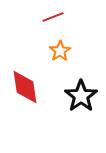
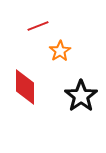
red line: moved 15 px left, 9 px down
red diamond: rotated 9 degrees clockwise
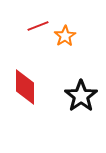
orange star: moved 5 px right, 15 px up
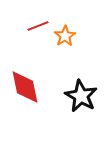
red diamond: rotated 12 degrees counterclockwise
black star: rotated 8 degrees counterclockwise
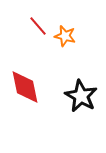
red line: rotated 70 degrees clockwise
orange star: rotated 25 degrees counterclockwise
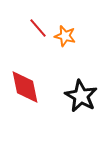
red line: moved 2 px down
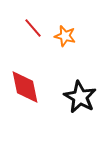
red line: moved 5 px left
black star: moved 1 px left, 1 px down
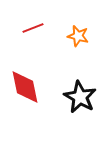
red line: rotated 70 degrees counterclockwise
orange star: moved 13 px right
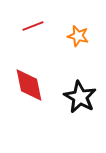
red line: moved 2 px up
red diamond: moved 4 px right, 2 px up
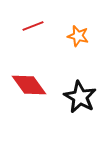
red diamond: rotated 24 degrees counterclockwise
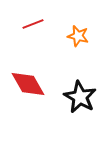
red line: moved 2 px up
red diamond: moved 1 px left, 1 px up; rotated 6 degrees clockwise
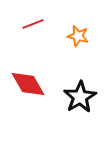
black star: rotated 12 degrees clockwise
